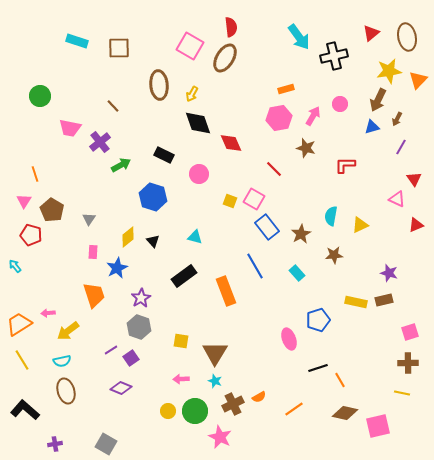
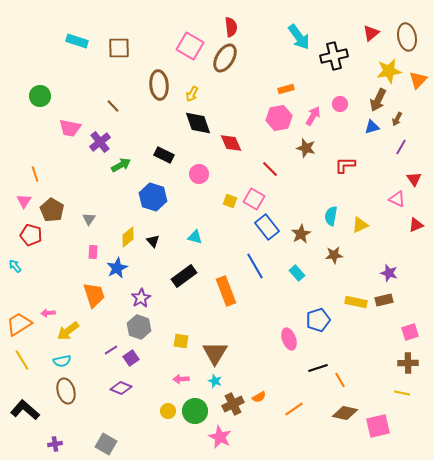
red line at (274, 169): moved 4 px left
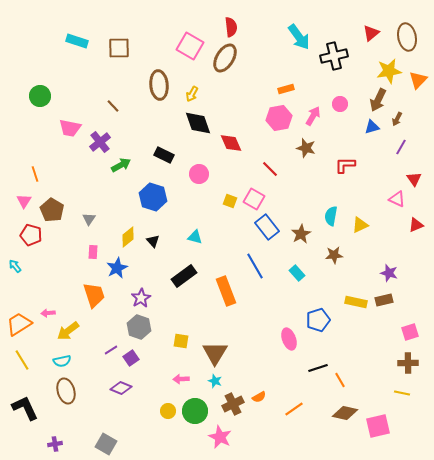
black L-shape at (25, 410): moved 2 px up; rotated 24 degrees clockwise
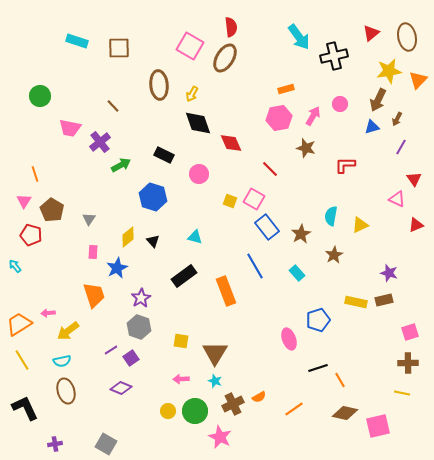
brown star at (334, 255): rotated 24 degrees counterclockwise
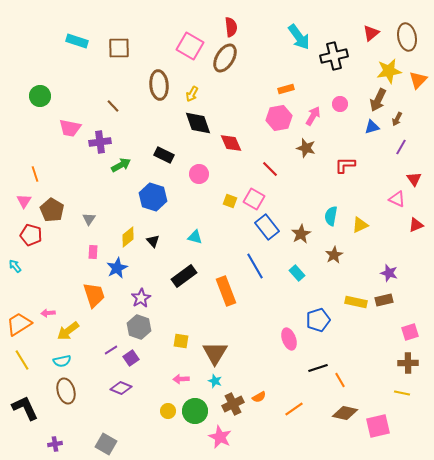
purple cross at (100, 142): rotated 30 degrees clockwise
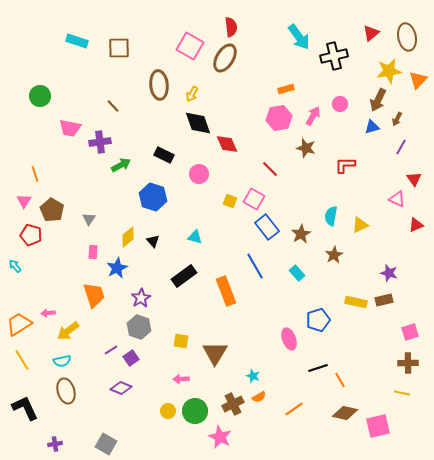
red diamond at (231, 143): moved 4 px left, 1 px down
cyan star at (215, 381): moved 38 px right, 5 px up
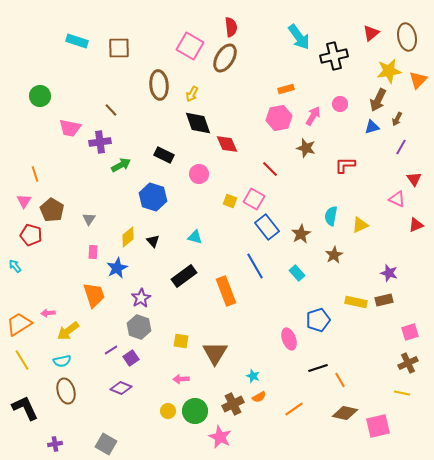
brown line at (113, 106): moved 2 px left, 4 px down
brown cross at (408, 363): rotated 24 degrees counterclockwise
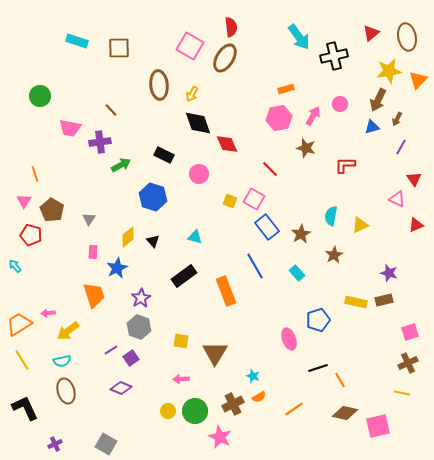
purple cross at (55, 444): rotated 16 degrees counterclockwise
